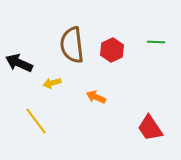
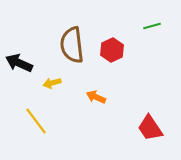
green line: moved 4 px left, 16 px up; rotated 18 degrees counterclockwise
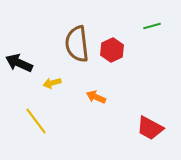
brown semicircle: moved 5 px right, 1 px up
red trapezoid: rotated 28 degrees counterclockwise
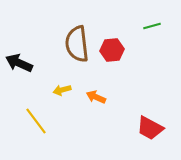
red hexagon: rotated 20 degrees clockwise
yellow arrow: moved 10 px right, 7 px down
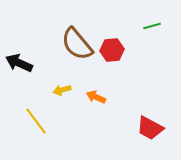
brown semicircle: rotated 33 degrees counterclockwise
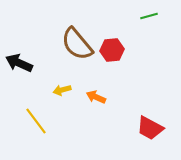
green line: moved 3 px left, 10 px up
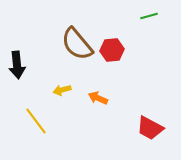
black arrow: moved 2 px left, 2 px down; rotated 120 degrees counterclockwise
orange arrow: moved 2 px right, 1 px down
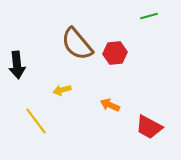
red hexagon: moved 3 px right, 3 px down
orange arrow: moved 12 px right, 7 px down
red trapezoid: moved 1 px left, 1 px up
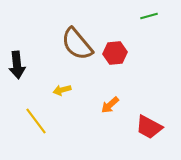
orange arrow: rotated 66 degrees counterclockwise
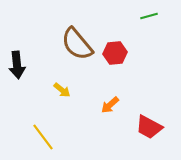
yellow arrow: rotated 126 degrees counterclockwise
yellow line: moved 7 px right, 16 px down
